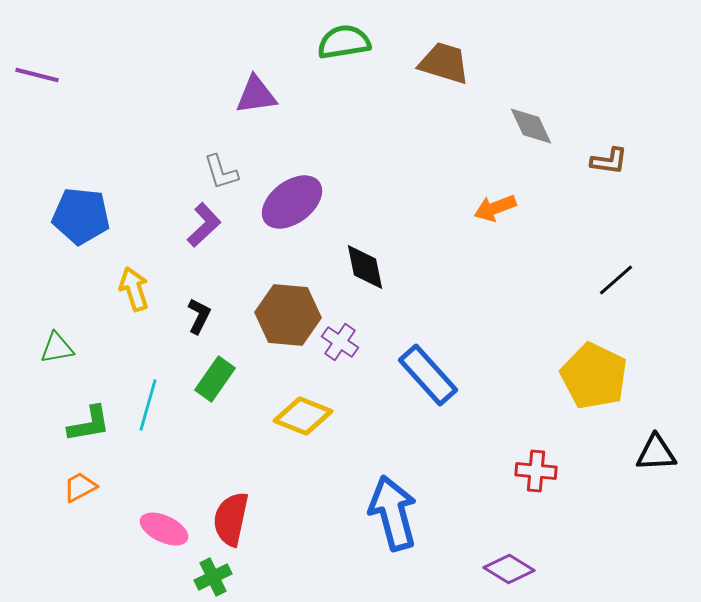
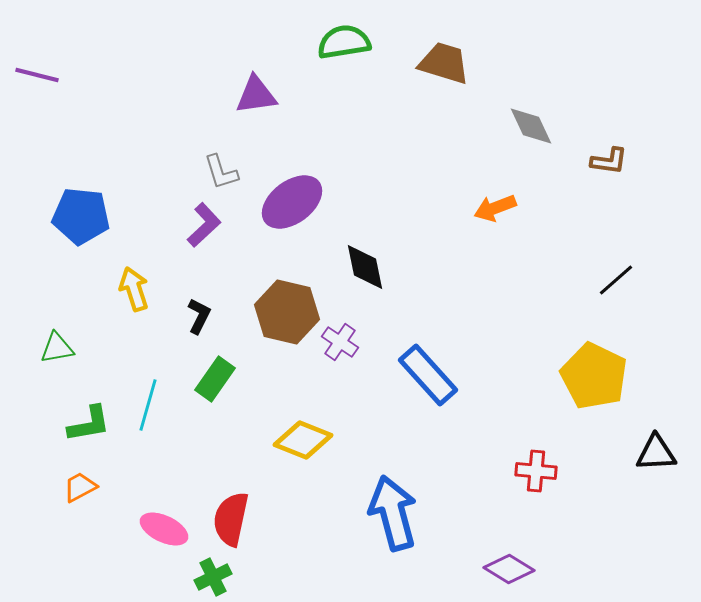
brown hexagon: moved 1 px left, 3 px up; rotated 8 degrees clockwise
yellow diamond: moved 24 px down
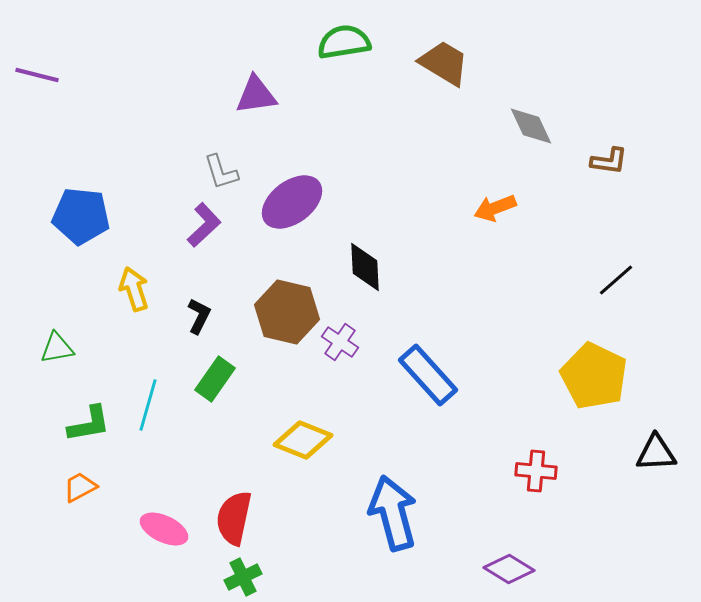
brown trapezoid: rotated 14 degrees clockwise
black diamond: rotated 9 degrees clockwise
red semicircle: moved 3 px right, 1 px up
green cross: moved 30 px right
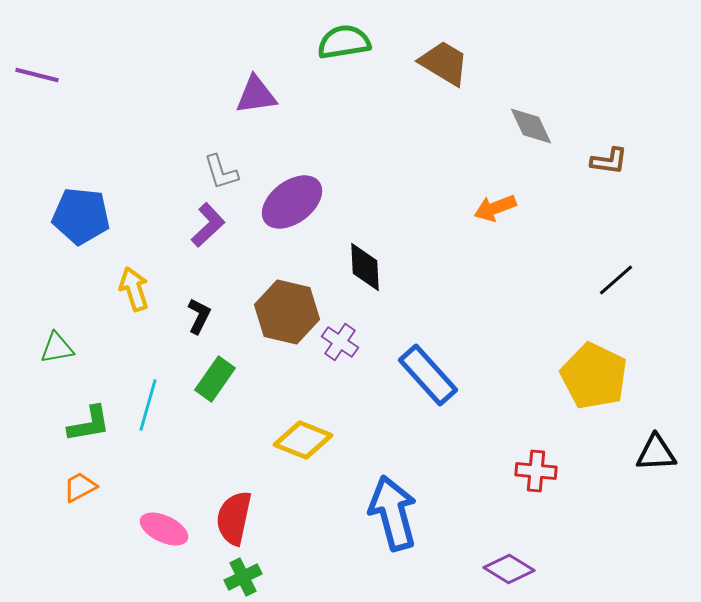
purple L-shape: moved 4 px right
